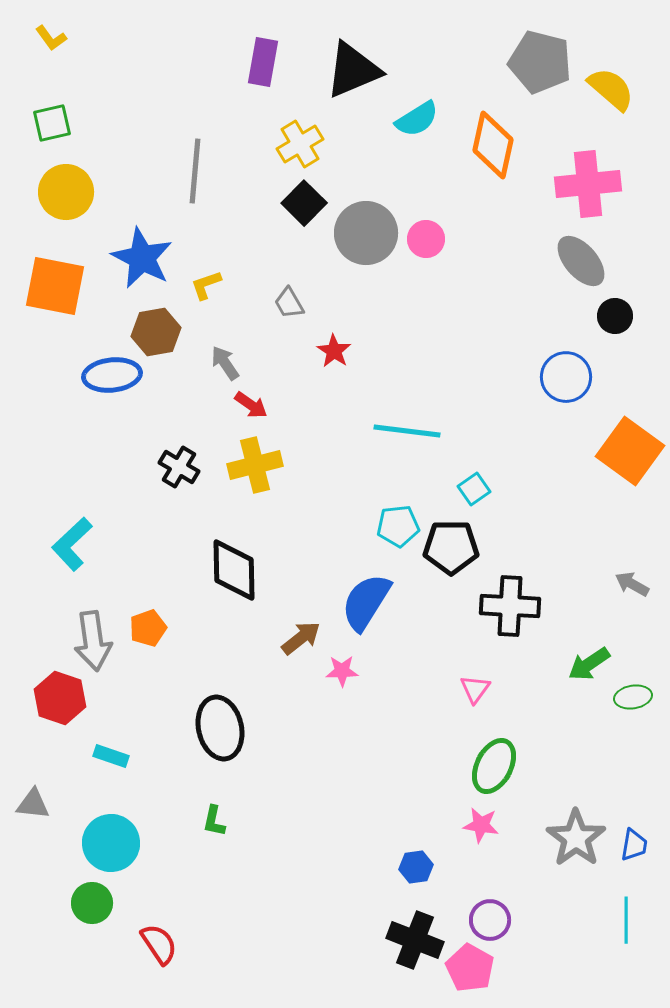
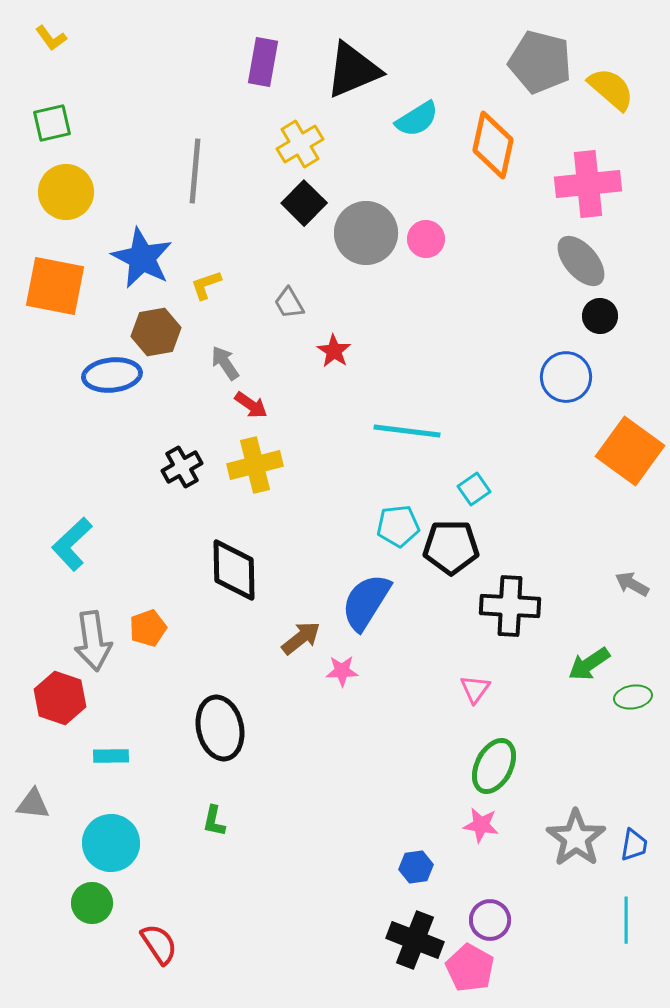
black circle at (615, 316): moved 15 px left
black cross at (179, 467): moved 3 px right; rotated 30 degrees clockwise
cyan rectangle at (111, 756): rotated 20 degrees counterclockwise
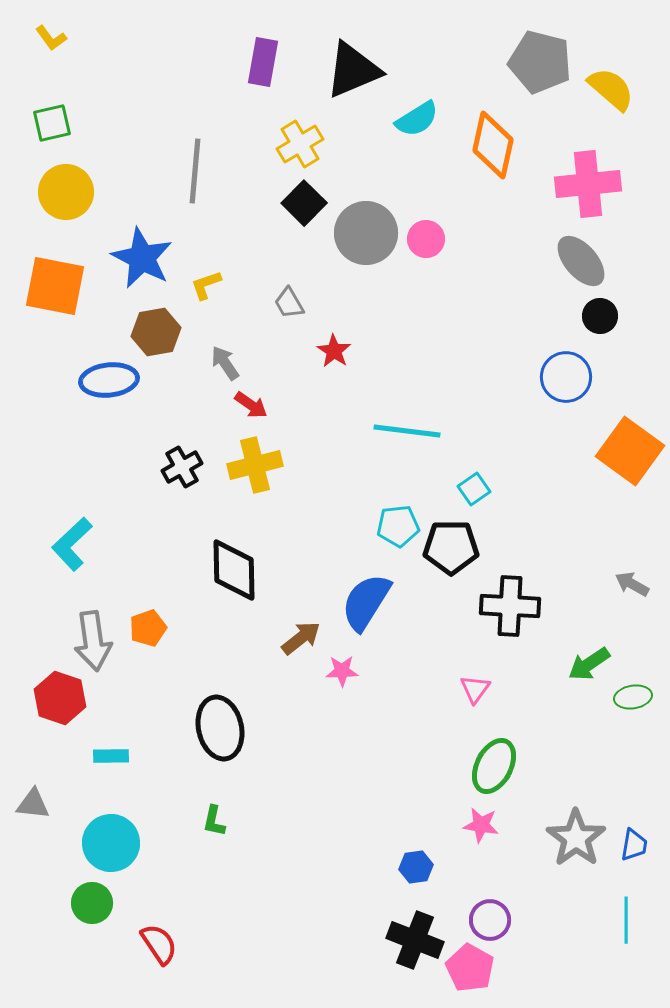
blue ellipse at (112, 375): moved 3 px left, 5 px down
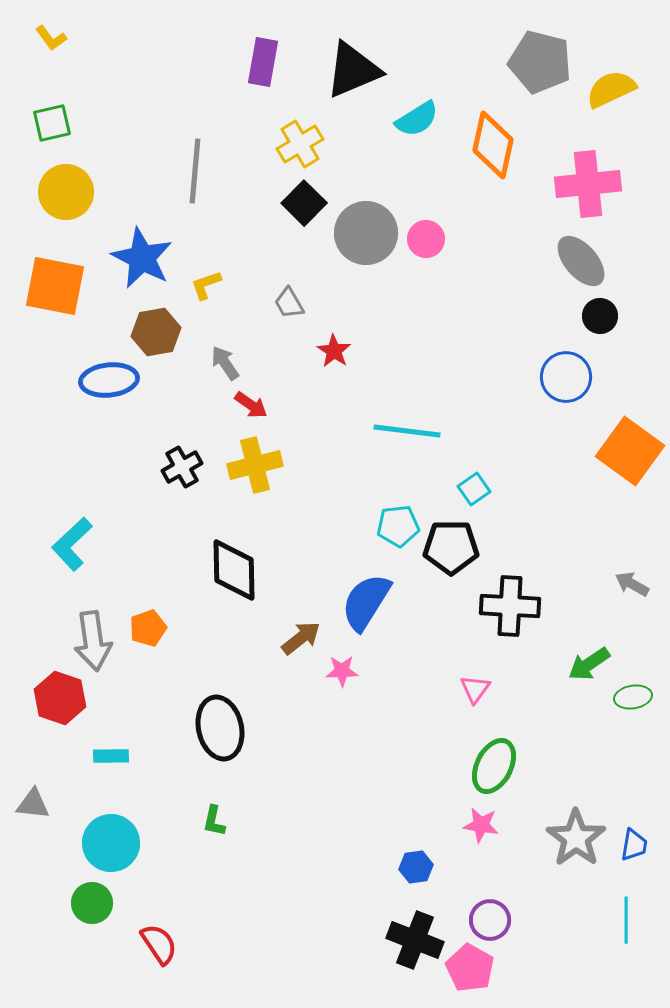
yellow semicircle at (611, 89): rotated 66 degrees counterclockwise
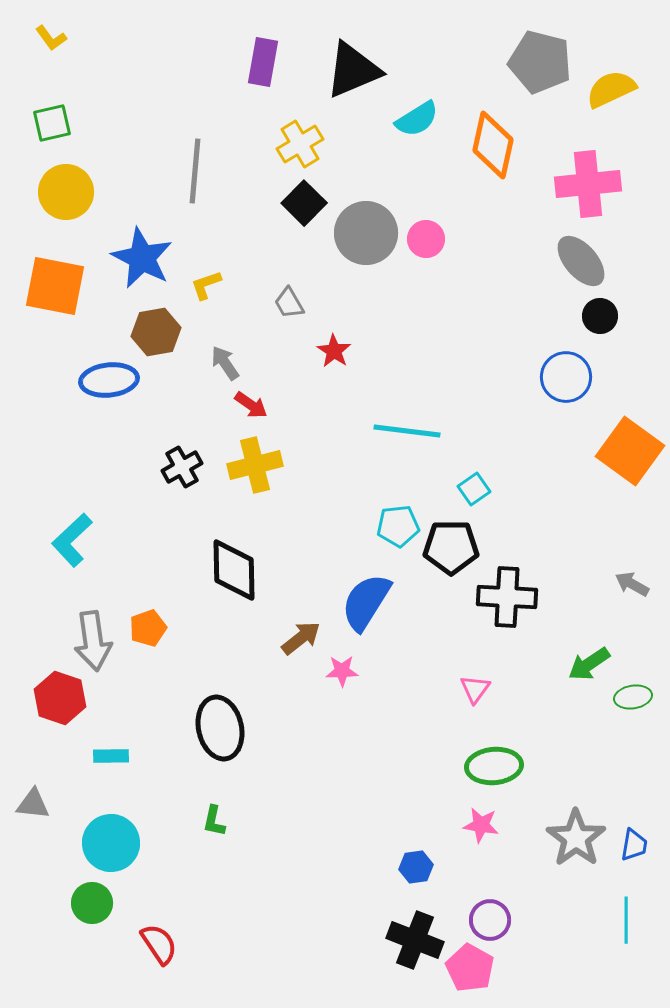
cyan L-shape at (72, 544): moved 4 px up
black cross at (510, 606): moved 3 px left, 9 px up
green ellipse at (494, 766): rotated 58 degrees clockwise
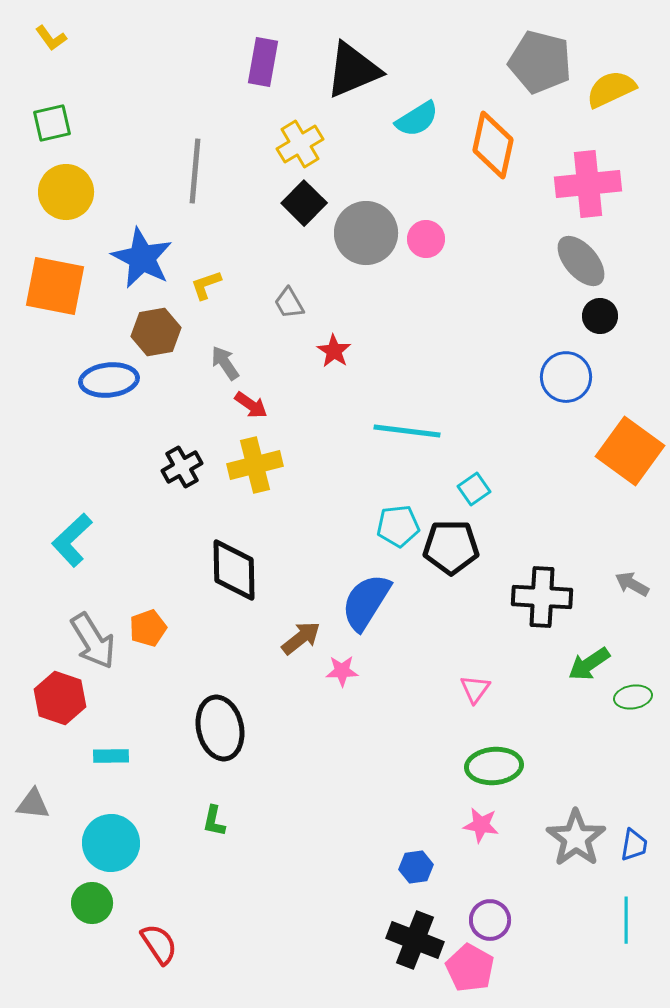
black cross at (507, 597): moved 35 px right
gray arrow at (93, 641): rotated 24 degrees counterclockwise
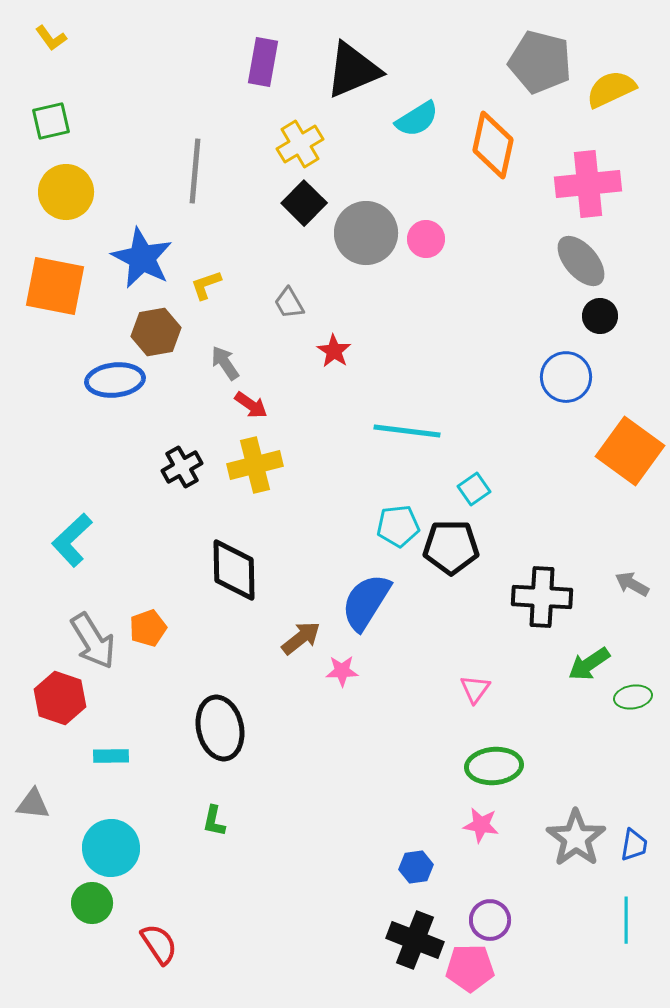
green square at (52, 123): moved 1 px left, 2 px up
blue ellipse at (109, 380): moved 6 px right
cyan circle at (111, 843): moved 5 px down
pink pentagon at (470, 968): rotated 30 degrees counterclockwise
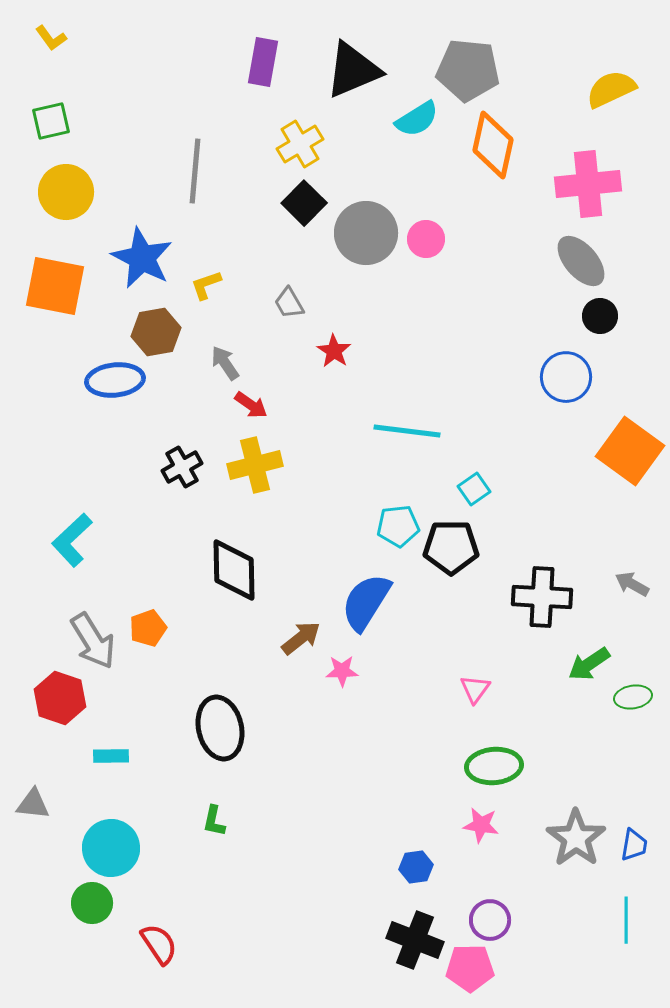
gray pentagon at (540, 62): moved 72 px left, 8 px down; rotated 8 degrees counterclockwise
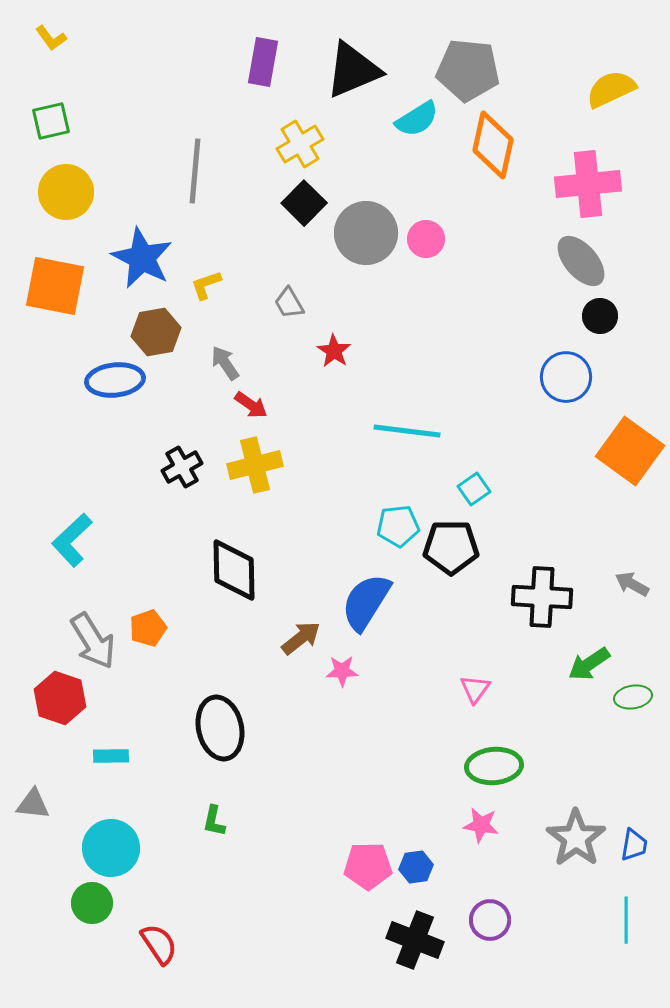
pink pentagon at (470, 968): moved 102 px left, 102 px up
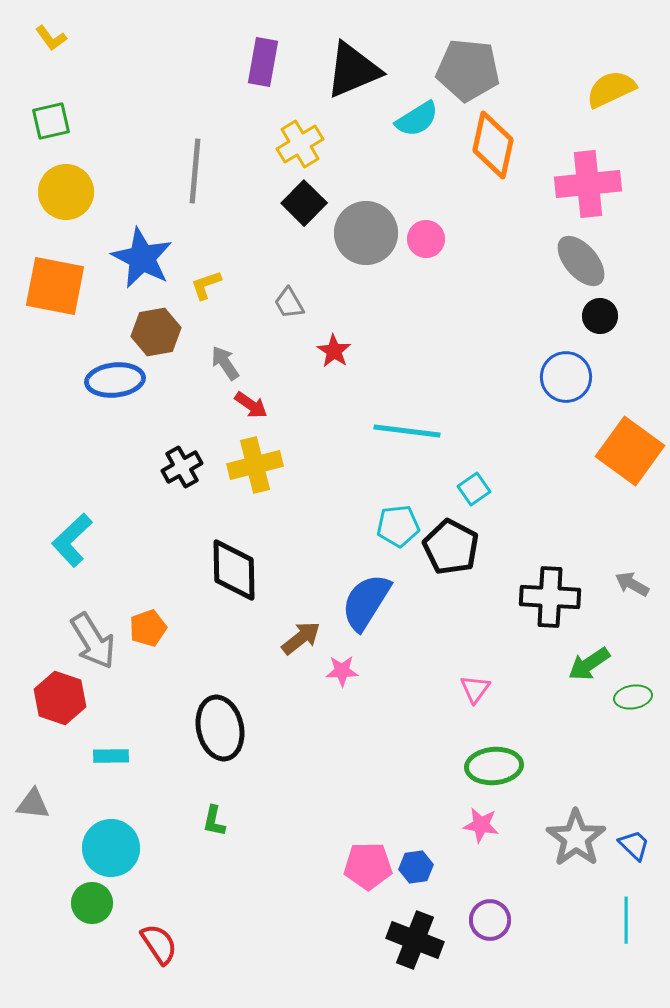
black pentagon at (451, 547): rotated 28 degrees clockwise
black cross at (542, 597): moved 8 px right
blue trapezoid at (634, 845): rotated 56 degrees counterclockwise
